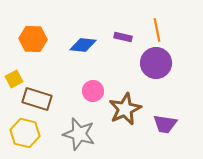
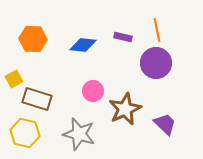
purple trapezoid: rotated 145 degrees counterclockwise
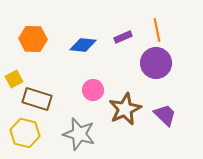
purple rectangle: rotated 36 degrees counterclockwise
pink circle: moved 1 px up
purple trapezoid: moved 9 px up
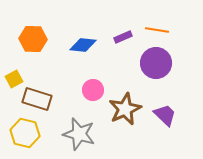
orange line: rotated 70 degrees counterclockwise
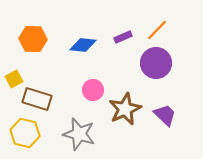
orange line: rotated 55 degrees counterclockwise
